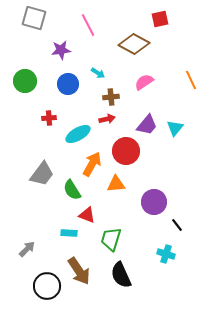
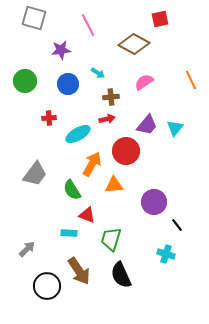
gray trapezoid: moved 7 px left
orange triangle: moved 2 px left, 1 px down
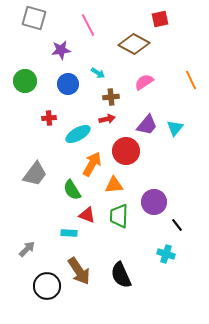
green trapezoid: moved 8 px right, 23 px up; rotated 15 degrees counterclockwise
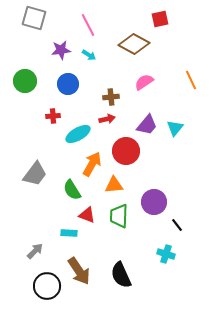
cyan arrow: moved 9 px left, 18 px up
red cross: moved 4 px right, 2 px up
gray arrow: moved 8 px right, 2 px down
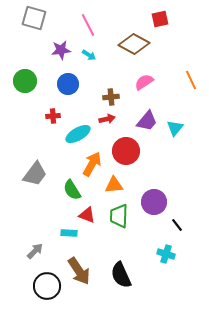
purple trapezoid: moved 4 px up
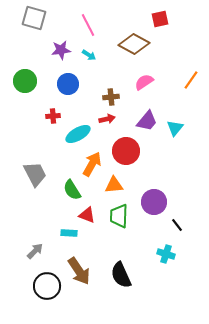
orange line: rotated 60 degrees clockwise
gray trapezoid: rotated 64 degrees counterclockwise
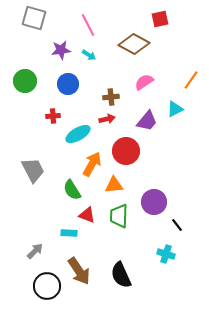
cyan triangle: moved 19 px up; rotated 24 degrees clockwise
gray trapezoid: moved 2 px left, 4 px up
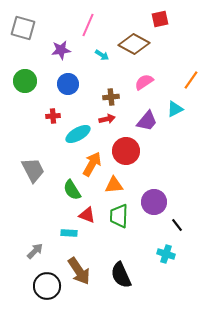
gray square: moved 11 px left, 10 px down
pink line: rotated 50 degrees clockwise
cyan arrow: moved 13 px right
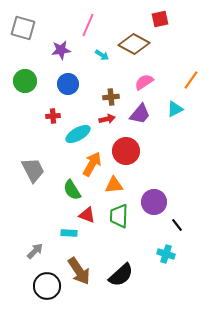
purple trapezoid: moved 7 px left, 7 px up
black semicircle: rotated 108 degrees counterclockwise
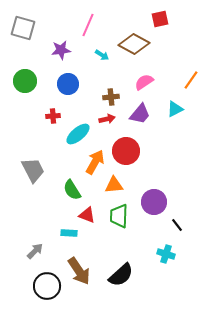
cyan ellipse: rotated 10 degrees counterclockwise
orange arrow: moved 3 px right, 2 px up
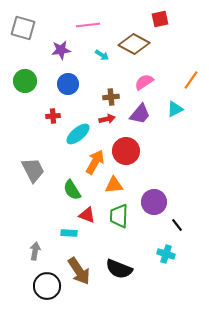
pink line: rotated 60 degrees clockwise
gray arrow: rotated 36 degrees counterclockwise
black semicircle: moved 2 px left, 6 px up; rotated 64 degrees clockwise
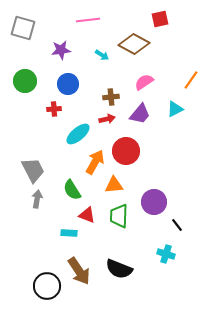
pink line: moved 5 px up
red cross: moved 1 px right, 7 px up
gray arrow: moved 2 px right, 52 px up
